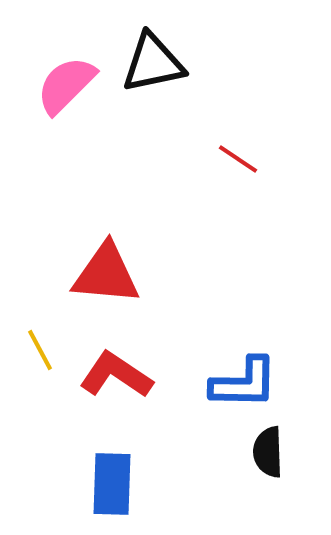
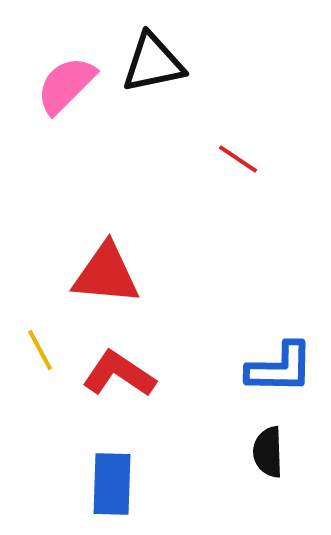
red L-shape: moved 3 px right, 1 px up
blue L-shape: moved 36 px right, 15 px up
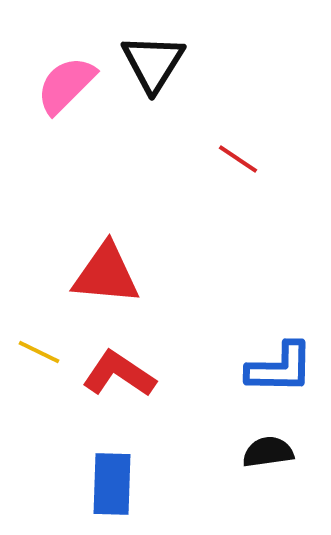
black triangle: rotated 46 degrees counterclockwise
yellow line: moved 1 px left, 2 px down; rotated 36 degrees counterclockwise
black semicircle: rotated 84 degrees clockwise
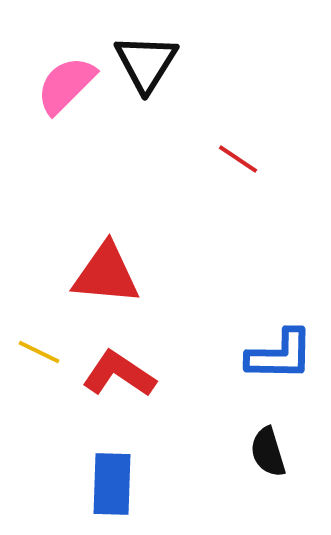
black triangle: moved 7 px left
blue L-shape: moved 13 px up
black semicircle: rotated 99 degrees counterclockwise
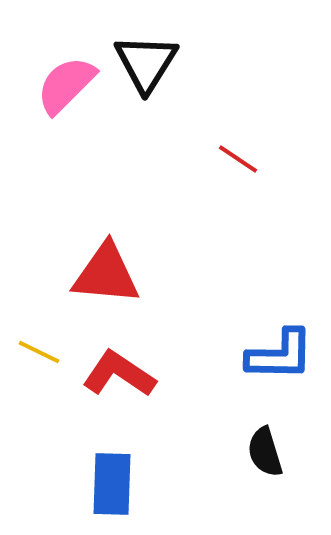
black semicircle: moved 3 px left
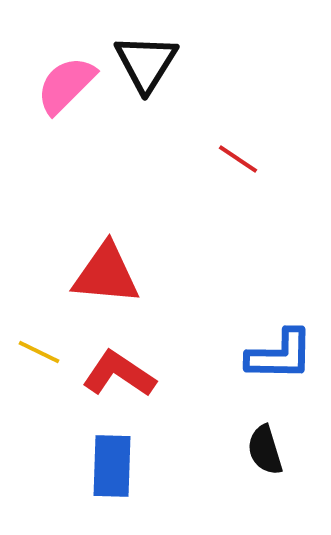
black semicircle: moved 2 px up
blue rectangle: moved 18 px up
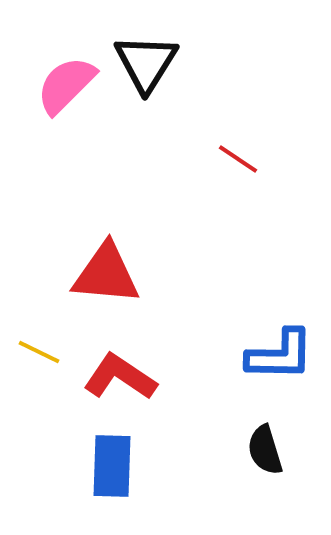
red L-shape: moved 1 px right, 3 px down
